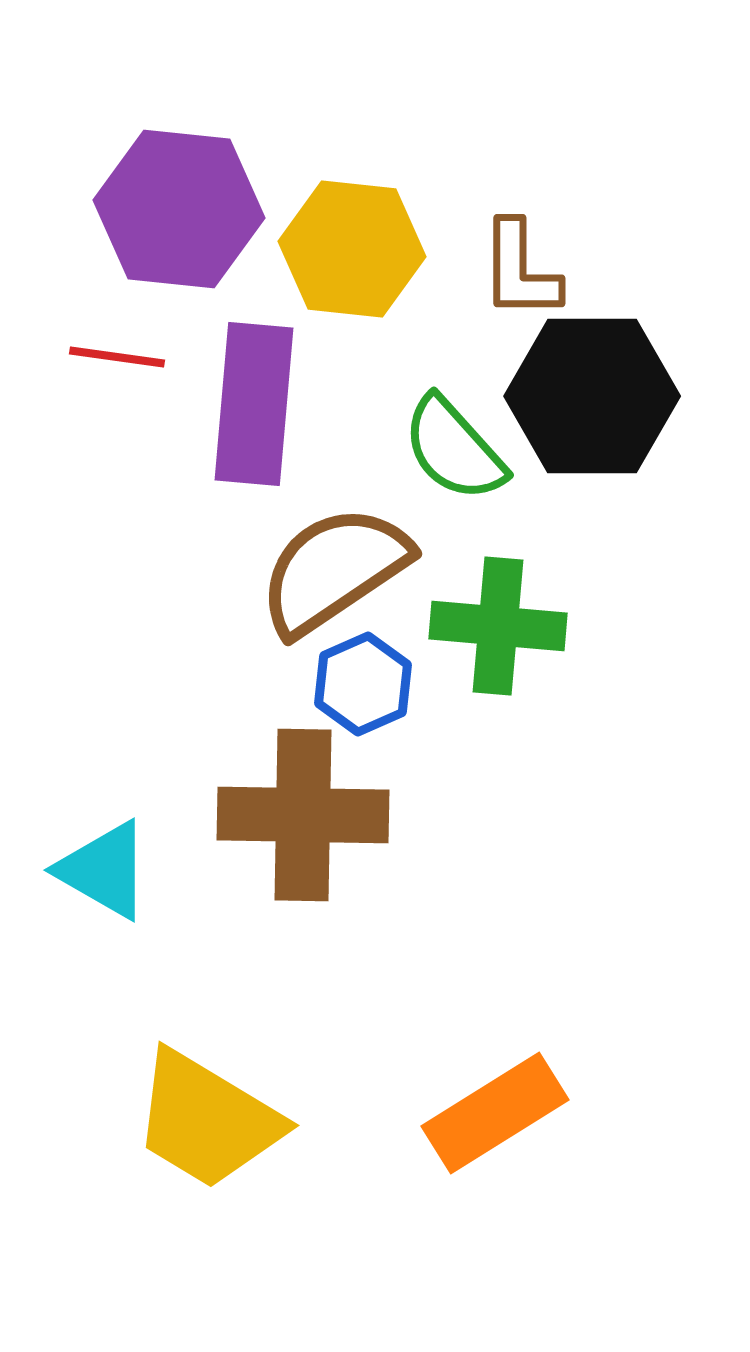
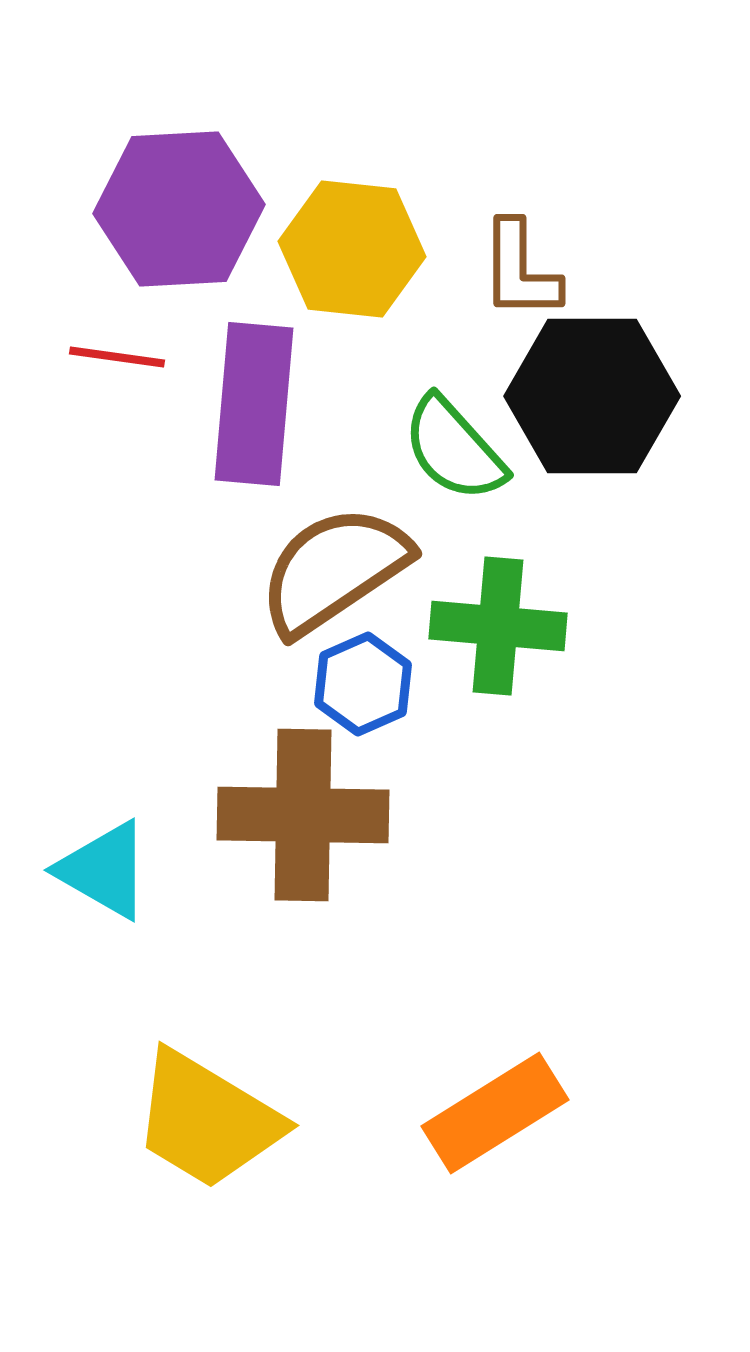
purple hexagon: rotated 9 degrees counterclockwise
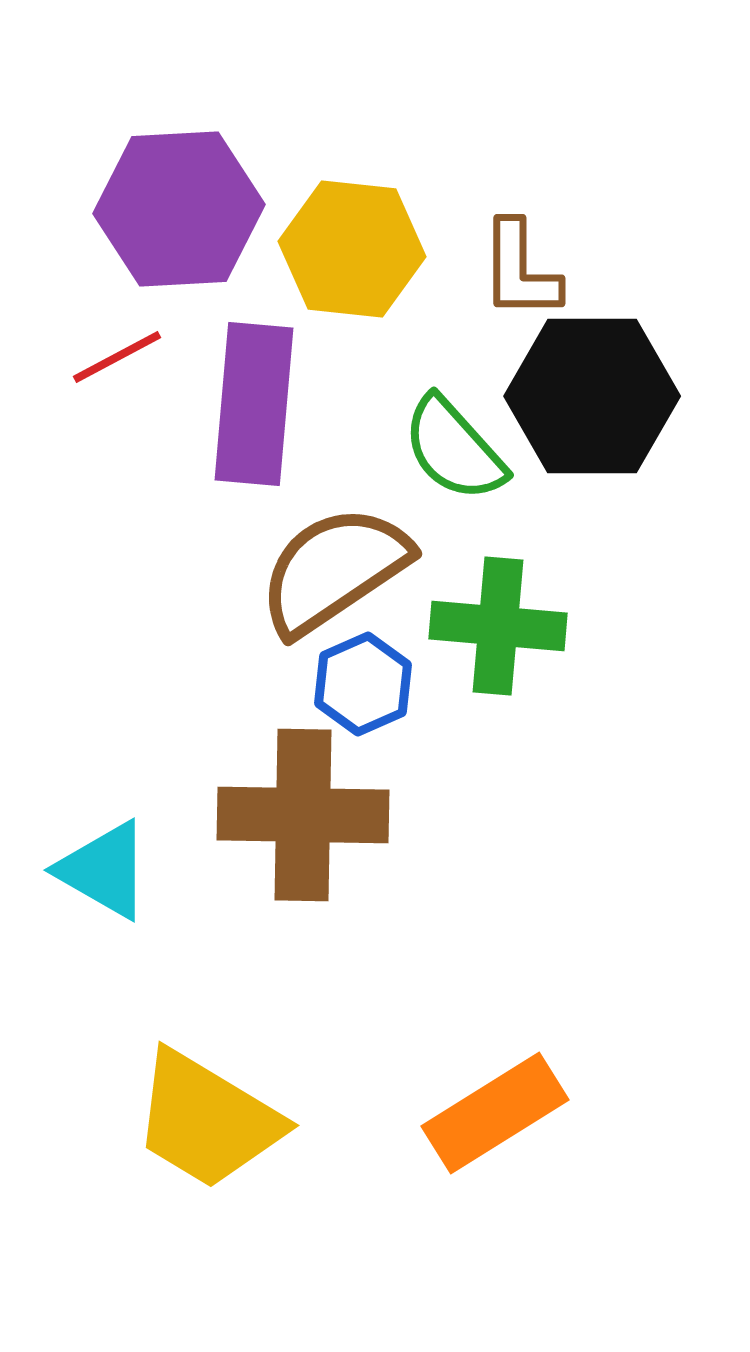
red line: rotated 36 degrees counterclockwise
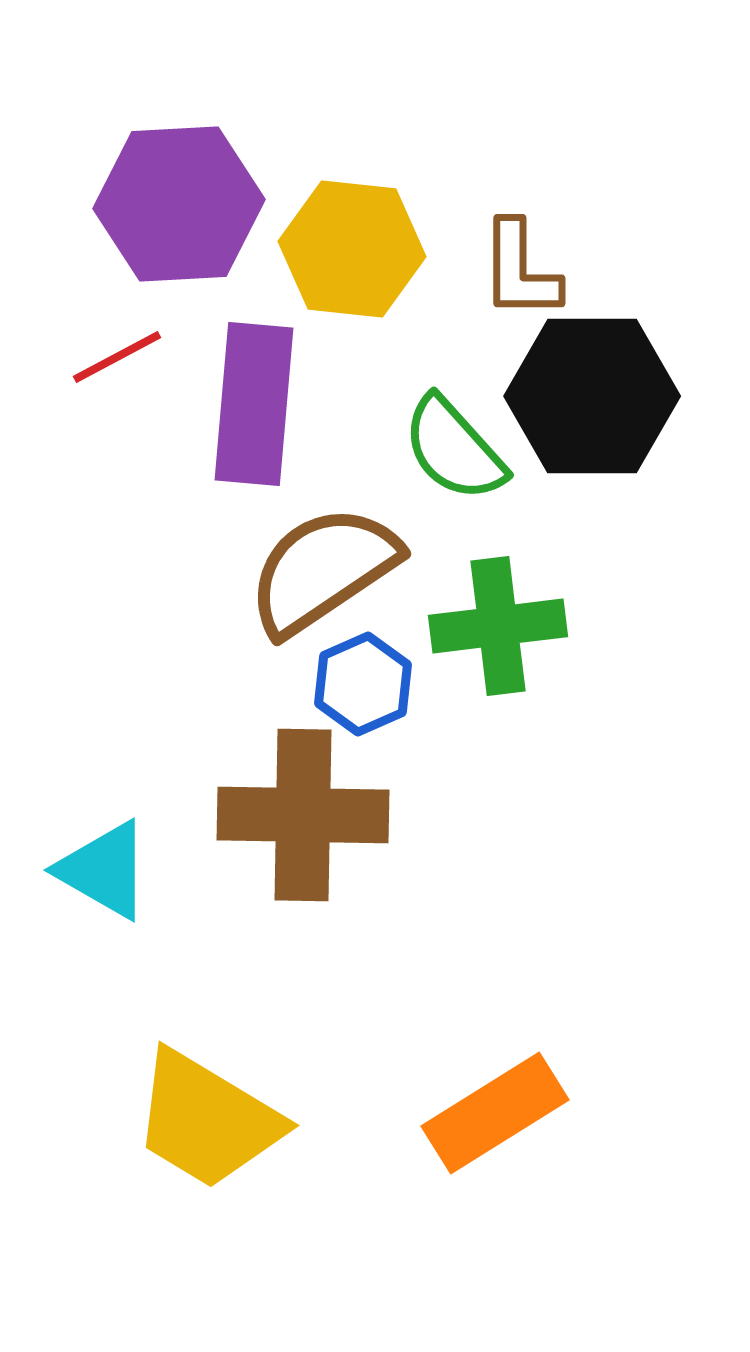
purple hexagon: moved 5 px up
brown semicircle: moved 11 px left
green cross: rotated 12 degrees counterclockwise
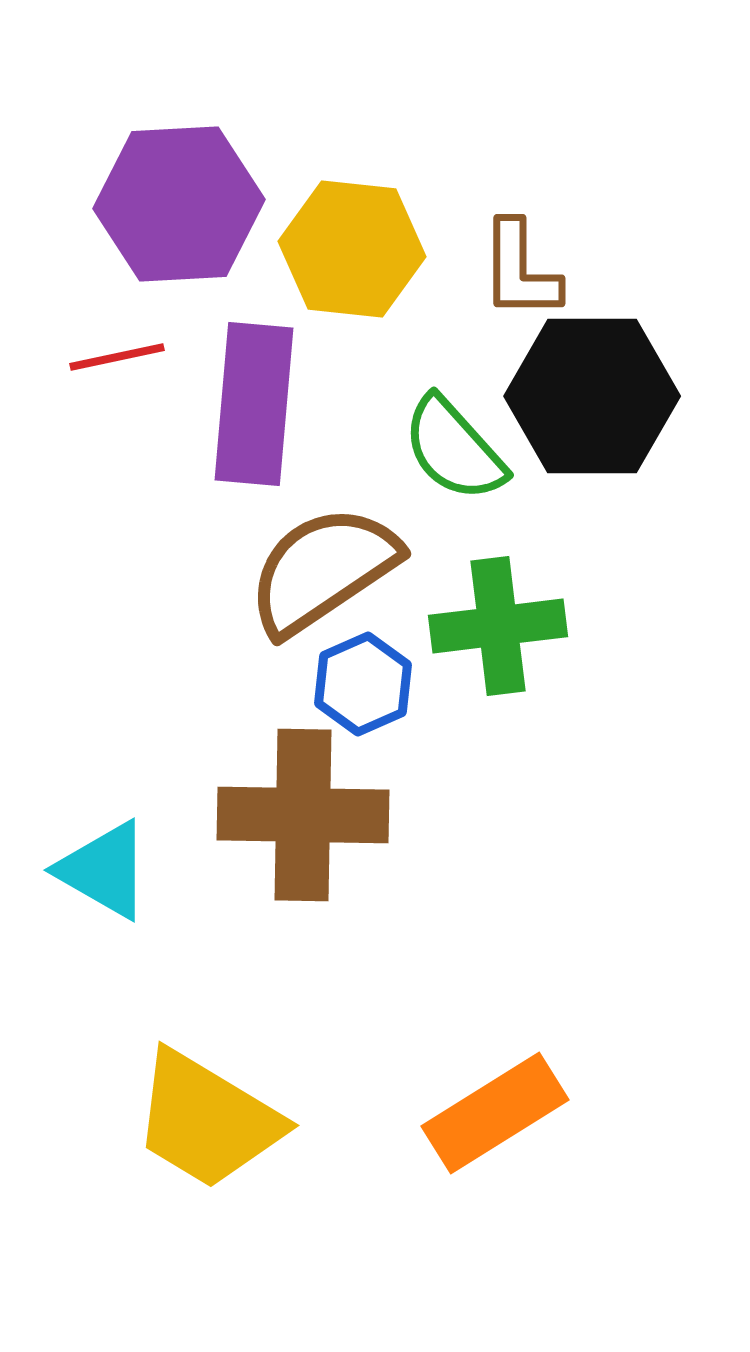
red line: rotated 16 degrees clockwise
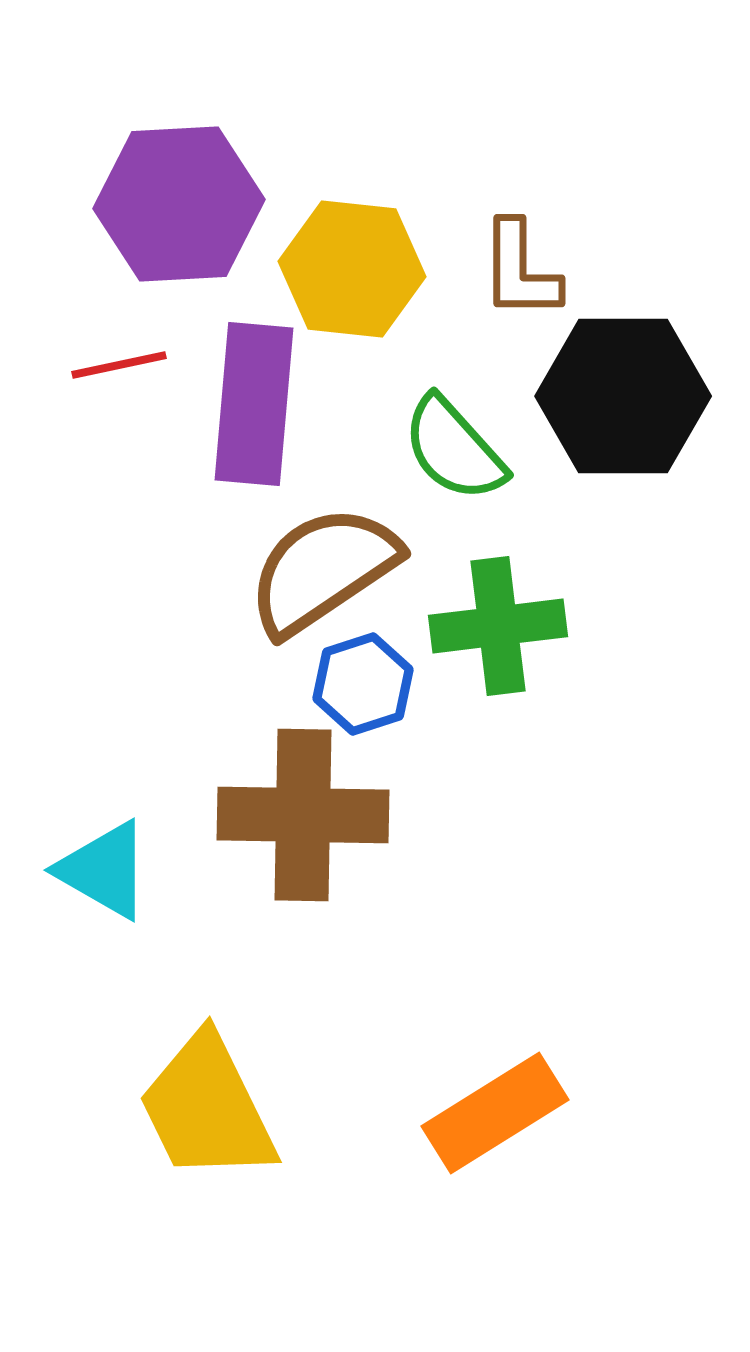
yellow hexagon: moved 20 px down
red line: moved 2 px right, 8 px down
black hexagon: moved 31 px right
blue hexagon: rotated 6 degrees clockwise
yellow trapezoid: moved 12 px up; rotated 33 degrees clockwise
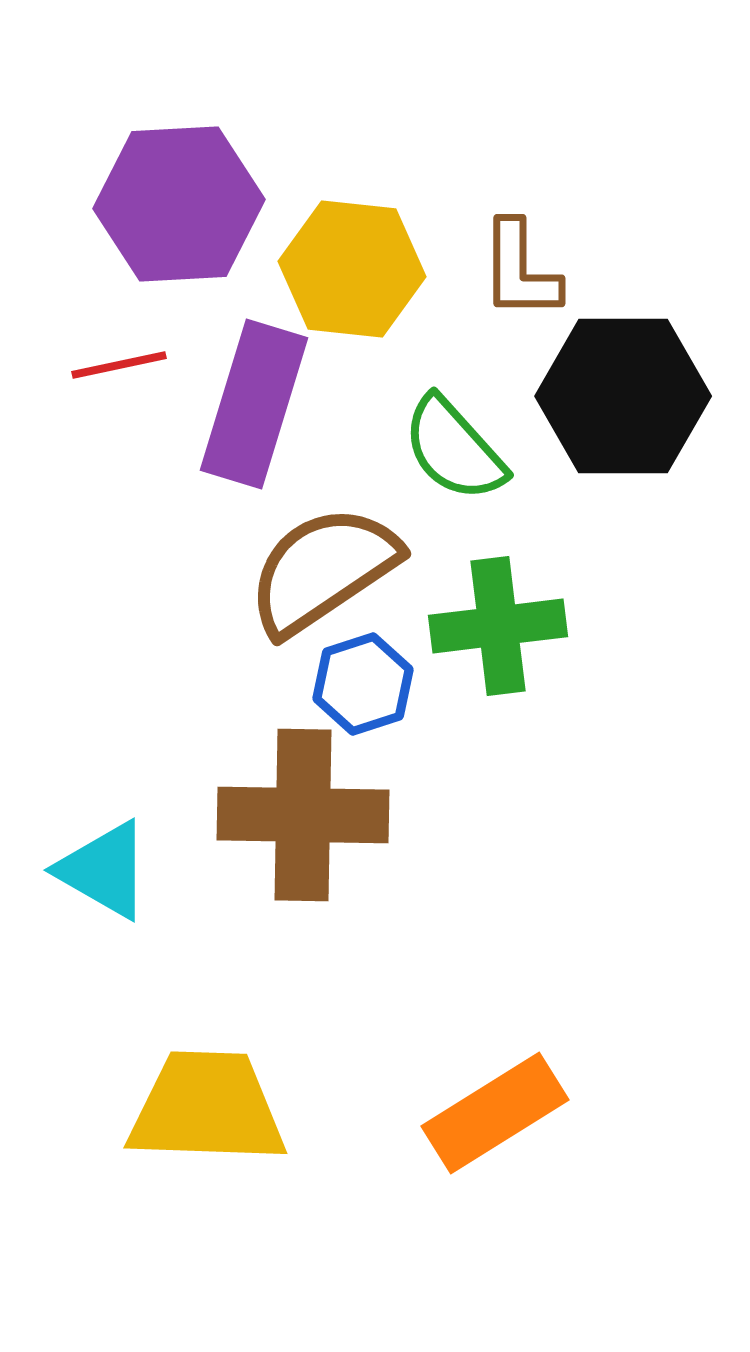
purple rectangle: rotated 12 degrees clockwise
yellow trapezoid: rotated 118 degrees clockwise
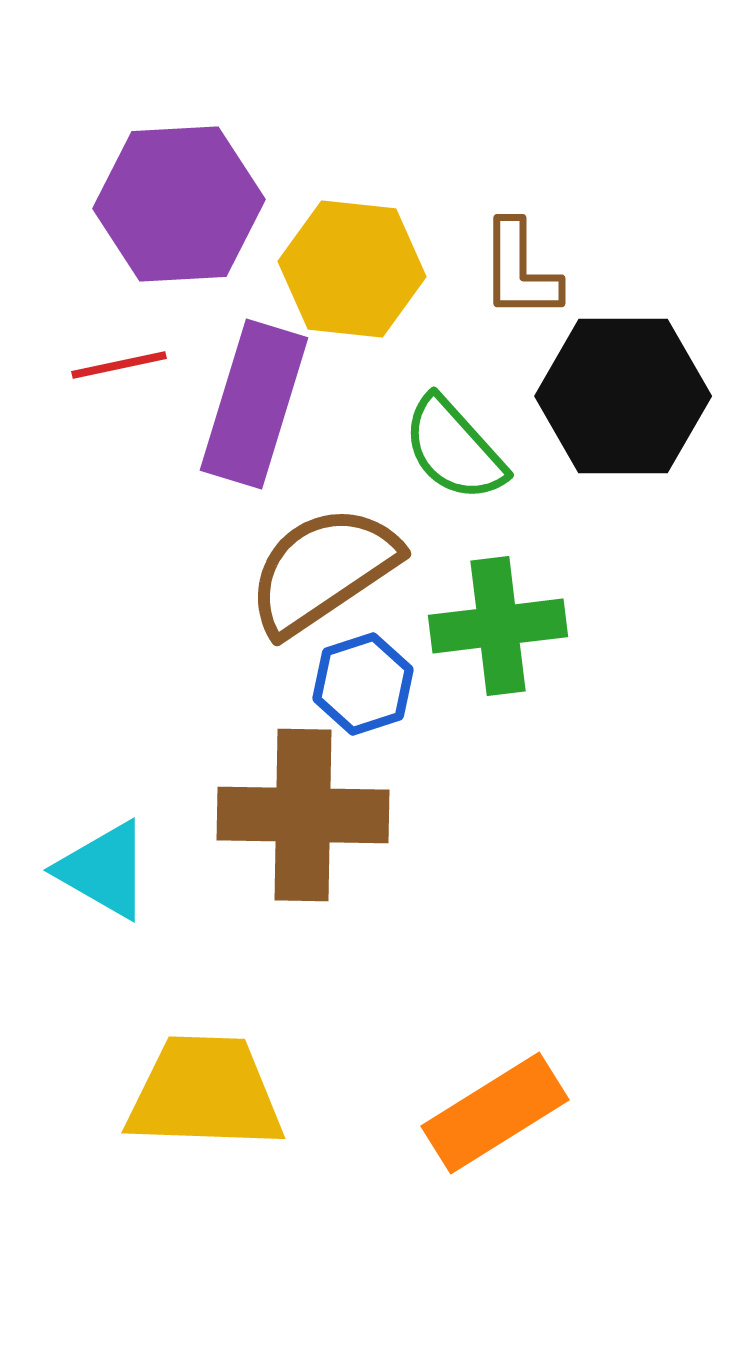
yellow trapezoid: moved 2 px left, 15 px up
